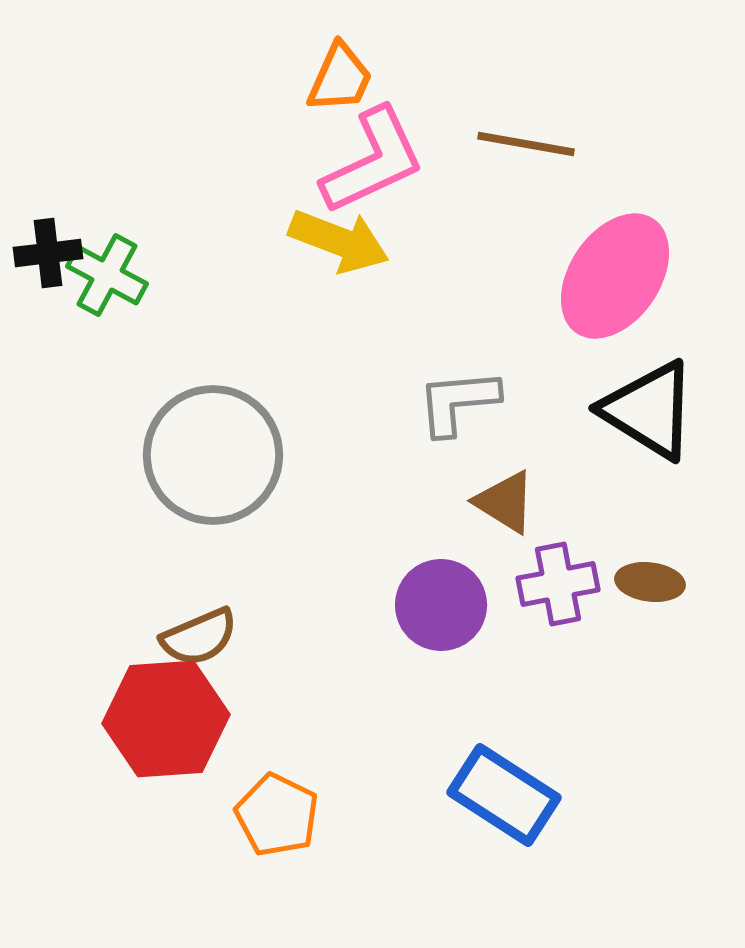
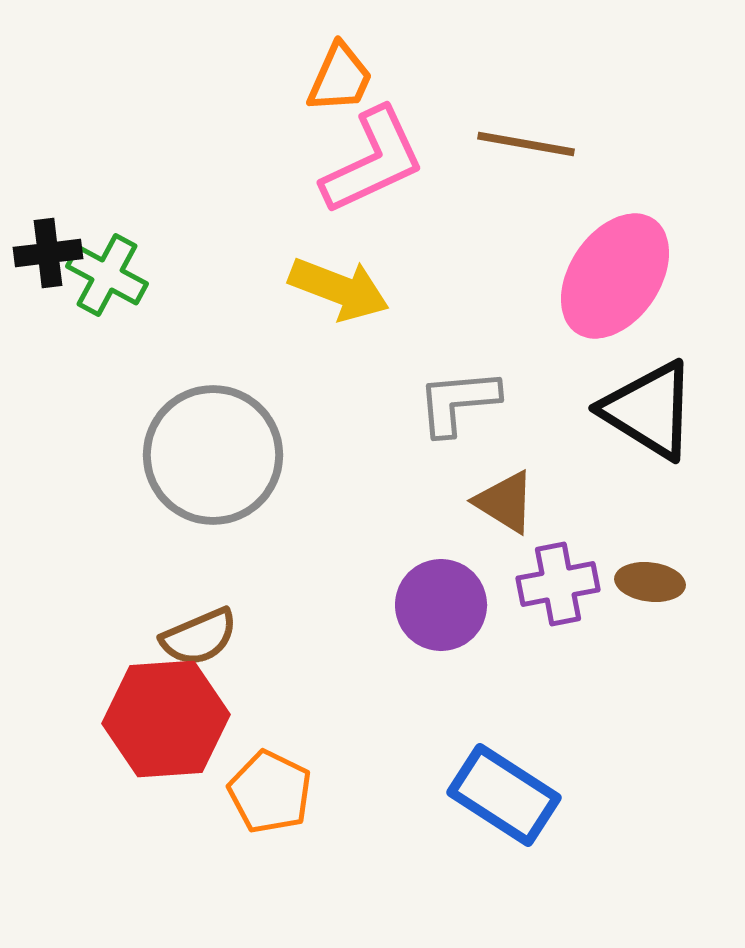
yellow arrow: moved 48 px down
orange pentagon: moved 7 px left, 23 px up
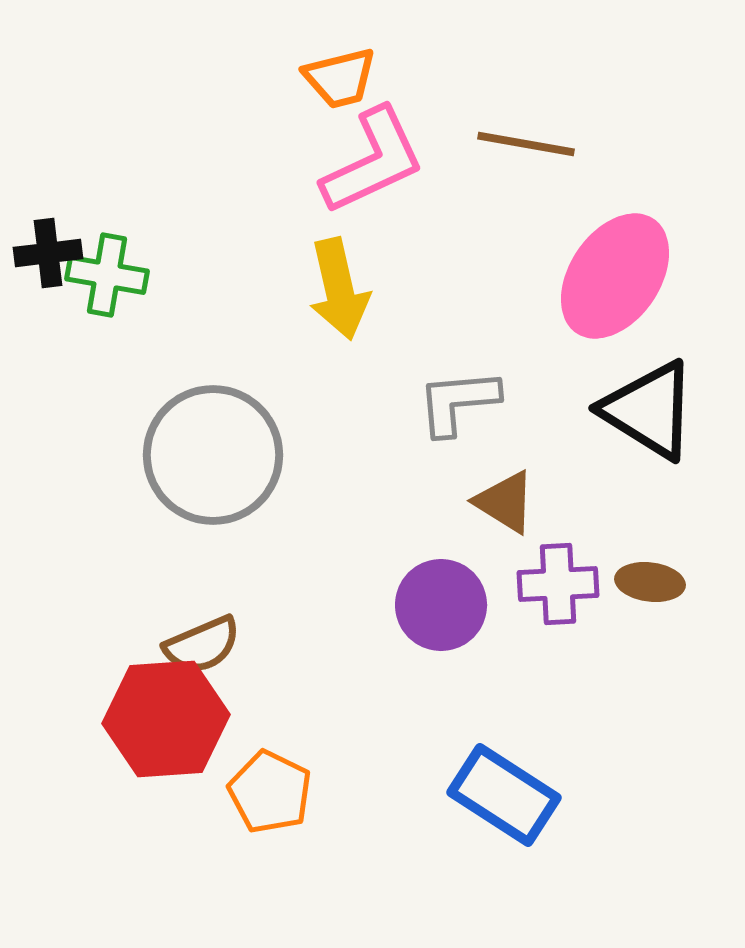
orange trapezoid: rotated 52 degrees clockwise
green cross: rotated 18 degrees counterclockwise
yellow arrow: rotated 56 degrees clockwise
purple cross: rotated 8 degrees clockwise
brown semicircle: moved 3 px right, 8 px down
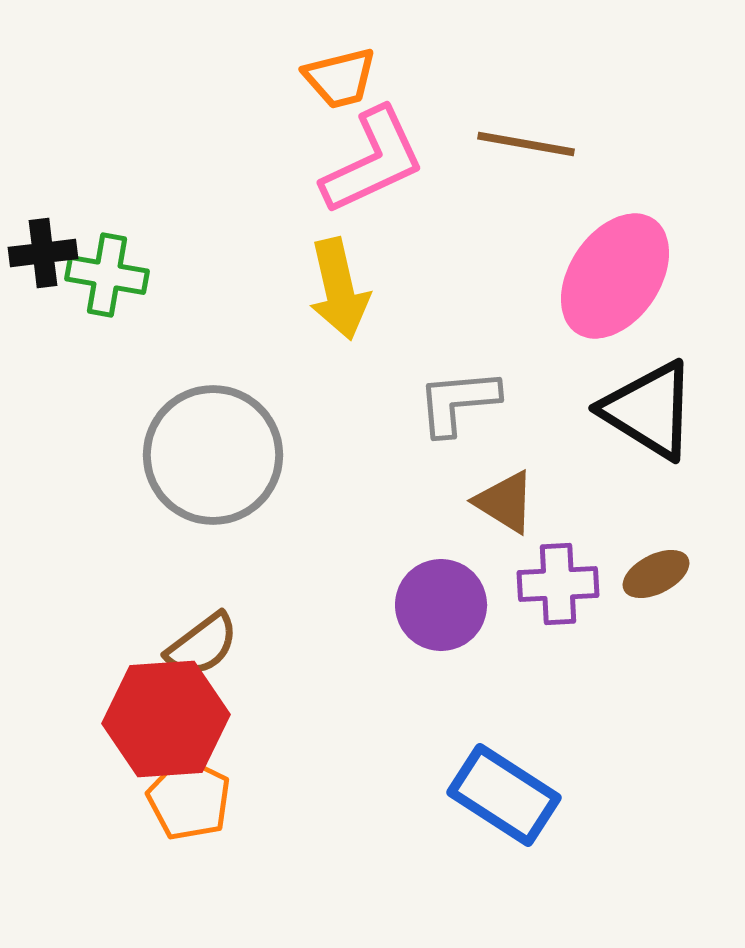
black cross: moved 5 px left
brown ellipse: moved 6 px right, 8 px up; rotated 34 degrees counterclockwise
brown semicircle: rotated 14 degrees counterclockwise
orange pentagon: moved 81 px left, 7 px down
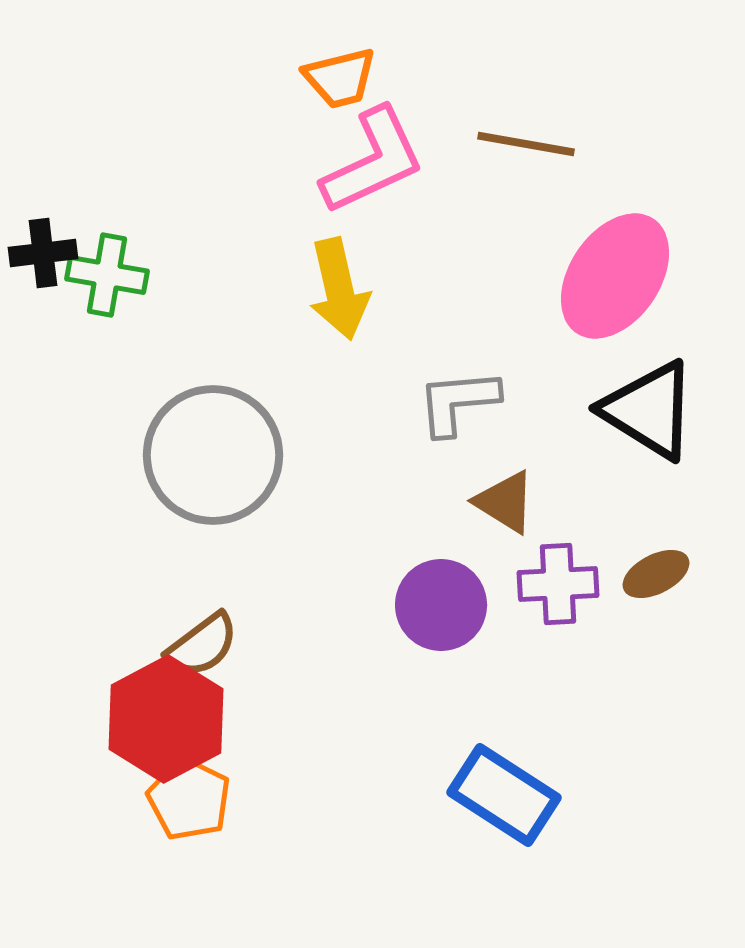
red hexagon: rotated 24 degrees counterclockwise
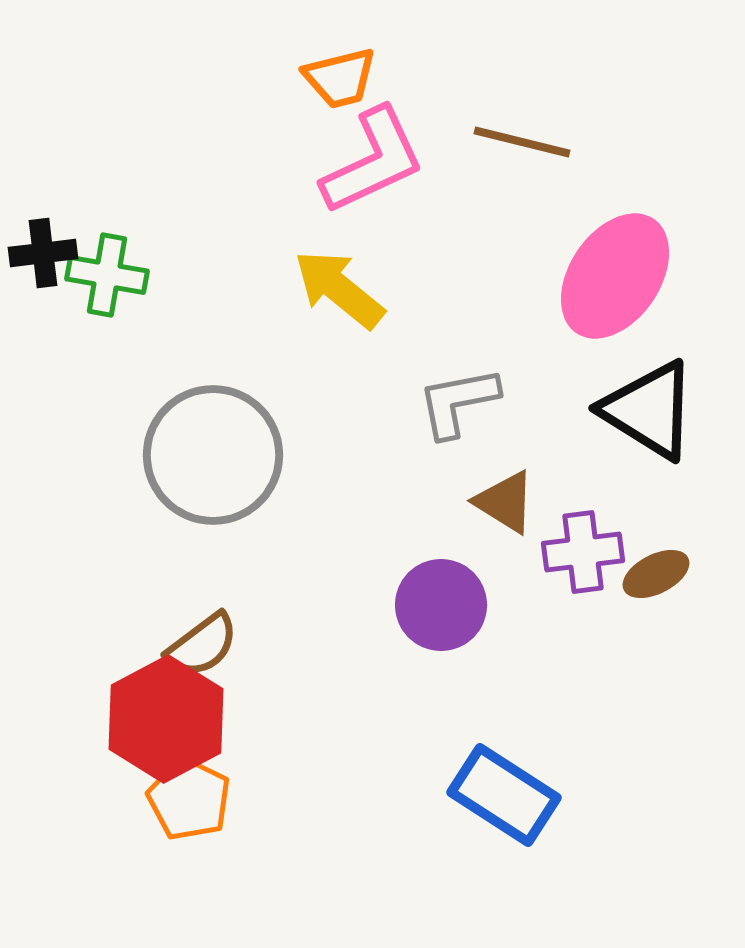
brown line: moved 4 px left, 2 px up; rotated 4 degrees clockwise
yellow arrow: rotated 142 degrees clockwise
gray L-shape: rotated 6 degrees counterclockwise
purple cross: moved 25 px right, 32 px up; rotated 4 degrees counterclockwise
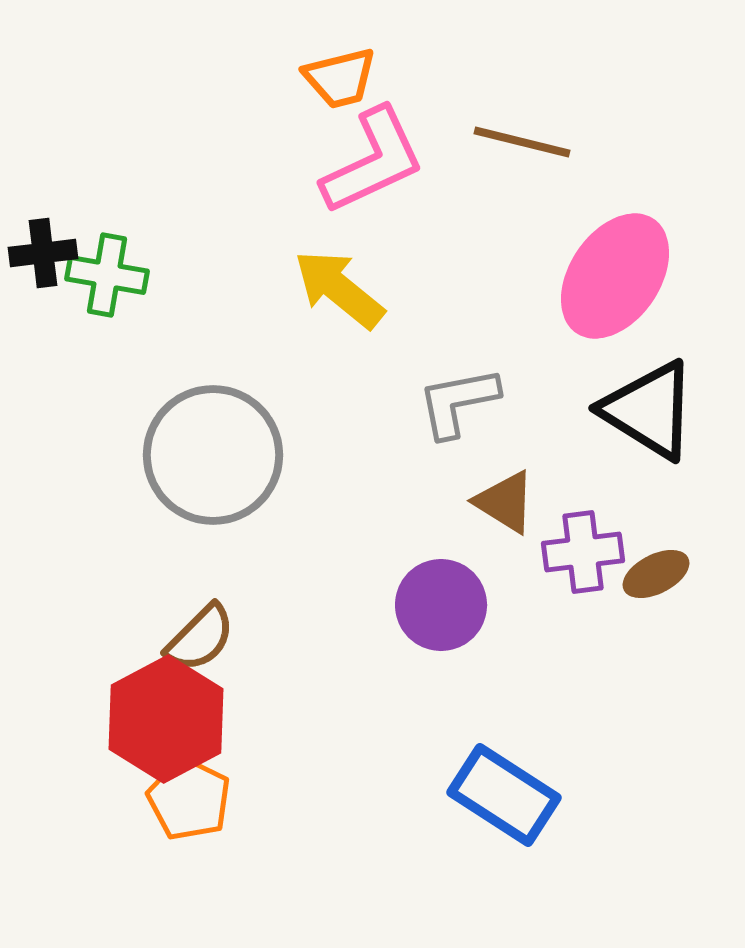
brown semicircle: moved 2 px left, 7 px up; rotated 8 degrees counterclockwise
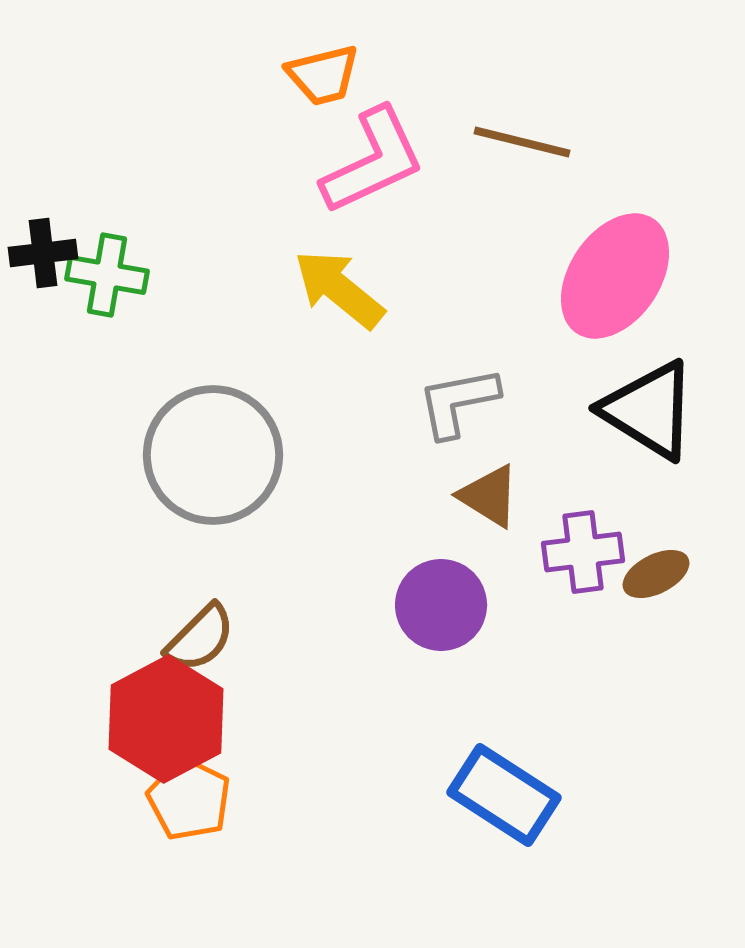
orange trapezoid: moved 17 px left, 3 px up
brown triangle: moved 16 px left, 6 px up
